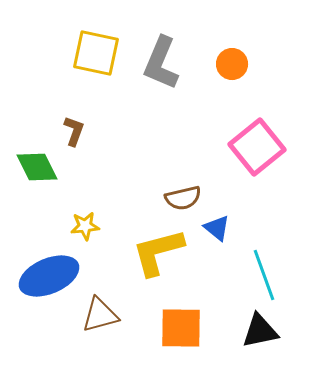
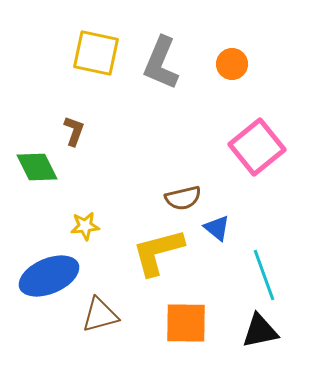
orange square: moved 5 px right, 5 px up
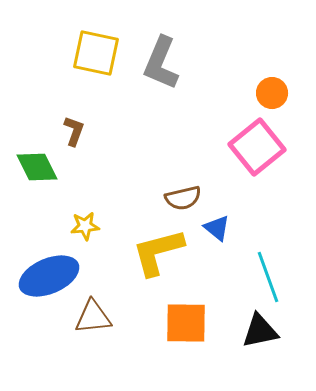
orange circle: moved 40 px right, 29 px down
cyan line: moved 4 px right, 2 px down
brown triangle: moved 7 px left, 2 px down; rotated 9 degrees clockwise
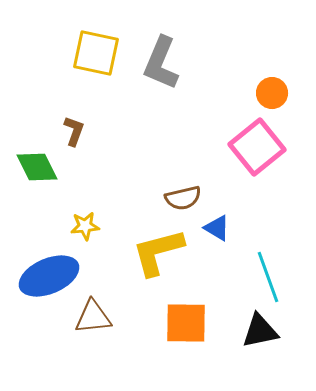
blue triangle: rotated 8 degrees counterclockwise
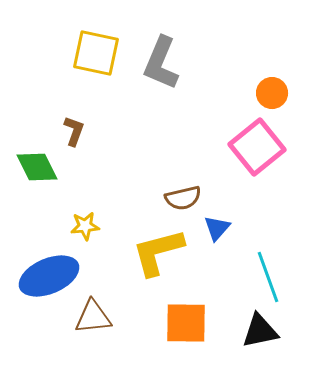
blue triangle: rotated 40 degrees clockwise
